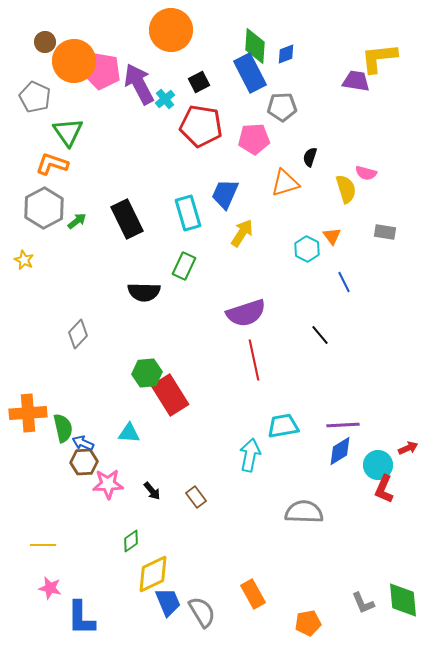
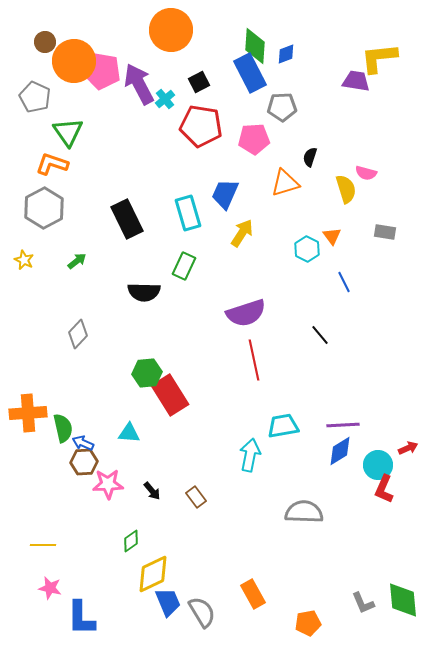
green arrow at (77, 221): moved 40 px down
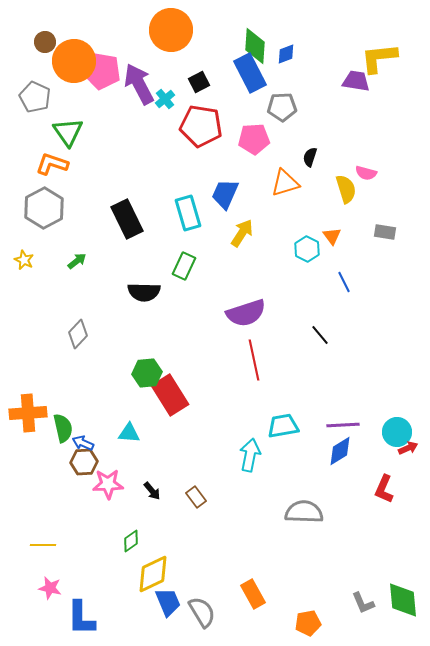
cyan circle at (378, 465): moved 19 px right, 33 px up
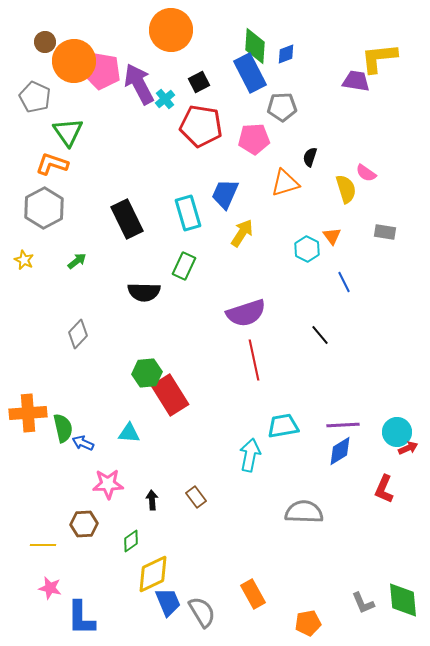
pink semicircle at (366, 173): rotated 20 degrees clockwise
brown hexagon at (84, 462): moved 62 px down
black arrow at (152, 491): moved 9 px down; rotated 144 degrees counterclockwise
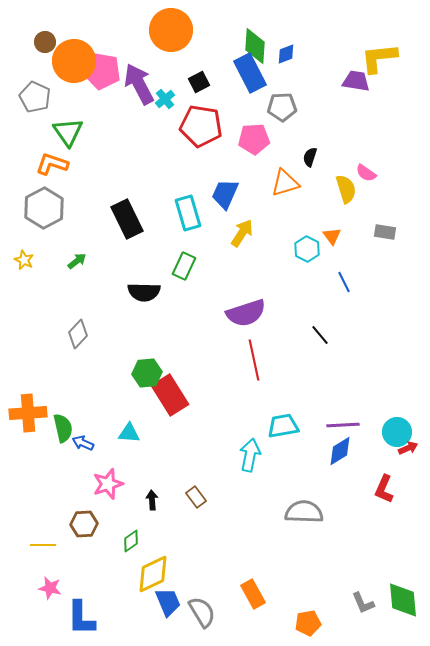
pink star at (108, 484): rotated 16 degrees counterclockwise
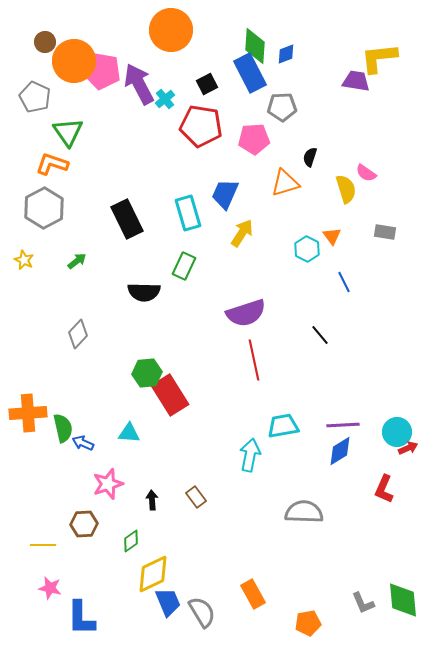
black square at (199, 82): moved 8 px right, 2 px down
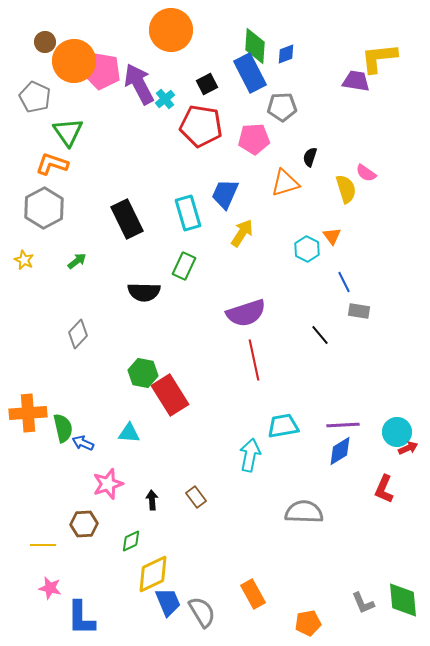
gray rectangle at (385, 232): moved 26 px left, 79 px down
green hexagon at (147, 373): moved 4 px left; rotated 16 degrees clockwise
green diamond at (131, 541): rotated 10 degrees clockwise
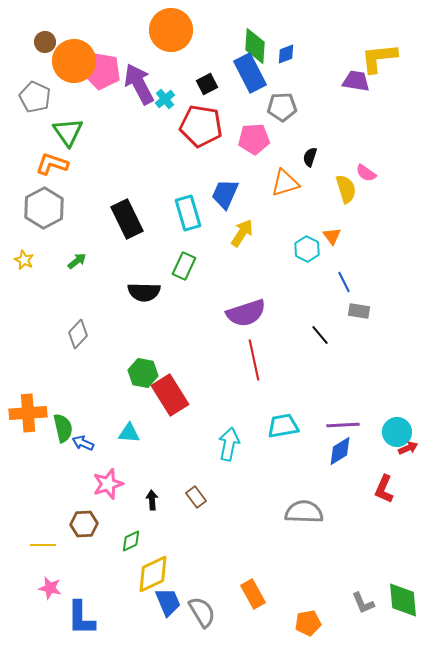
cyan arrow at (250, 455): moved 21 px left, 11 px up
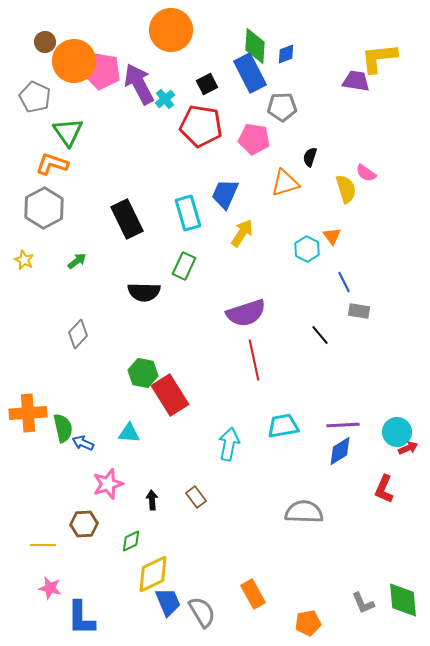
pink pentagon at (254, 139): rotated 12 degrees clockwise
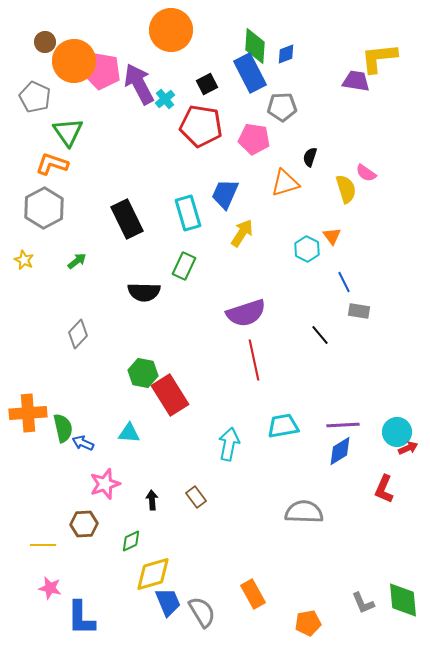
pink star at (108, 484): moved 3 px left
yellow diamond at (153, 574): rotated 9 degrees clockwise
